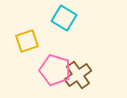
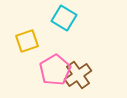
pink pentagon: rotated 24 degrees clockwise
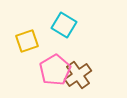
cyan square: moved 7 px down
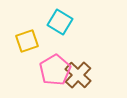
cyan square: moved 4 px left, 3 px up
brown cross: rotated 12 degrees counterclockwise
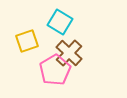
brown cross: moved 9 px left, 22 px up
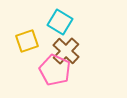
brown cross: moved 3 px left, 2 px up
pink pentagon: rotated 16 degrees counterclockwise
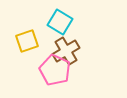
brown cross: rotated 16 degrees clockwise
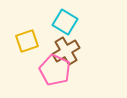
cyan square: moved 5 px right
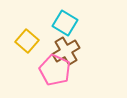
cyan square: moved 1 px down
yellow square: rotated 30 degrees counterclockwise
